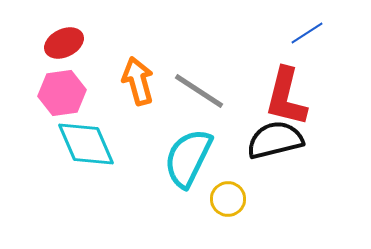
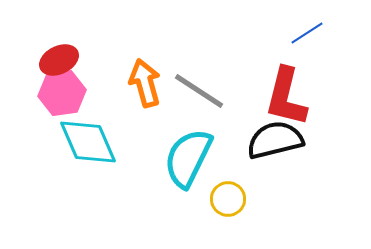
red ellipse: moved 5 px left, 17 px down
orange arrow: moved 7 px right, 2 px down
cyan diamond: moved 2 px right, 2 px up
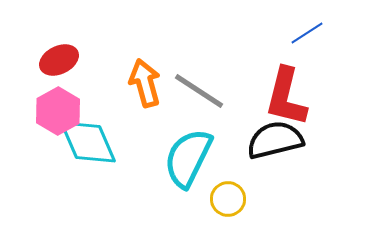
pink hexagon: moved 4 px left, 18 px down; rotated 21 degrees counterclockwise
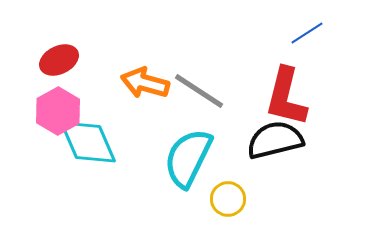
orange arrow: rotated 60 degrees counterclockwise
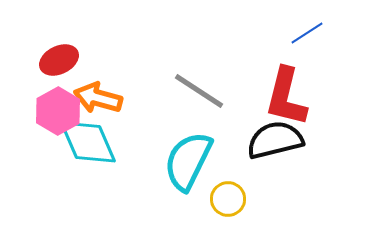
orange arrow: moved 47 px left, 15 px down
cyan semicircle: moved 3 px down
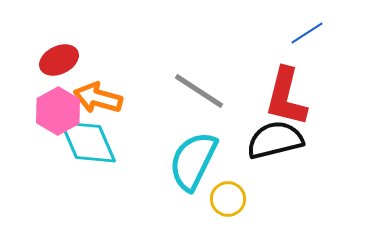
cyan semicircle: moved 5 px right
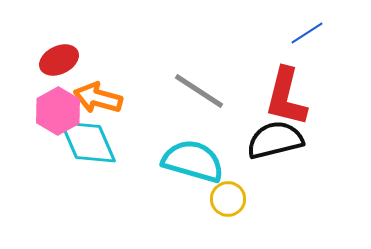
cyan semicircle: rotated 80 degrees clockwise
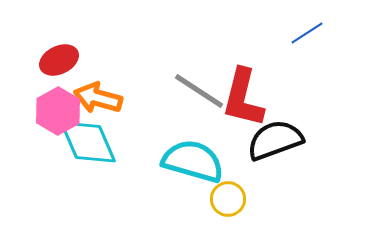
red L-shape: moved 43 px left, 1 px down
black semicircle: rotated 6 degrees counterclockwise
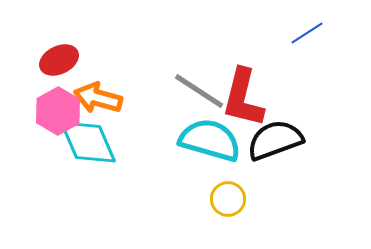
cyan semicircle: moved 17 px right, 21 px up
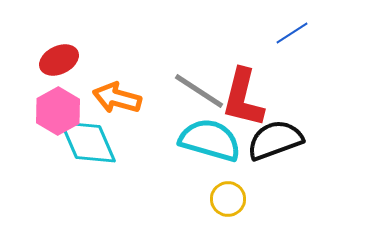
blue line: moved 15 px left
orange arrow: moved 19 px right
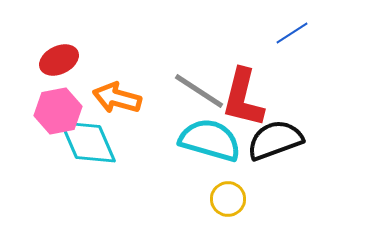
pink hexagon: rotated 18 degrees clockwise
